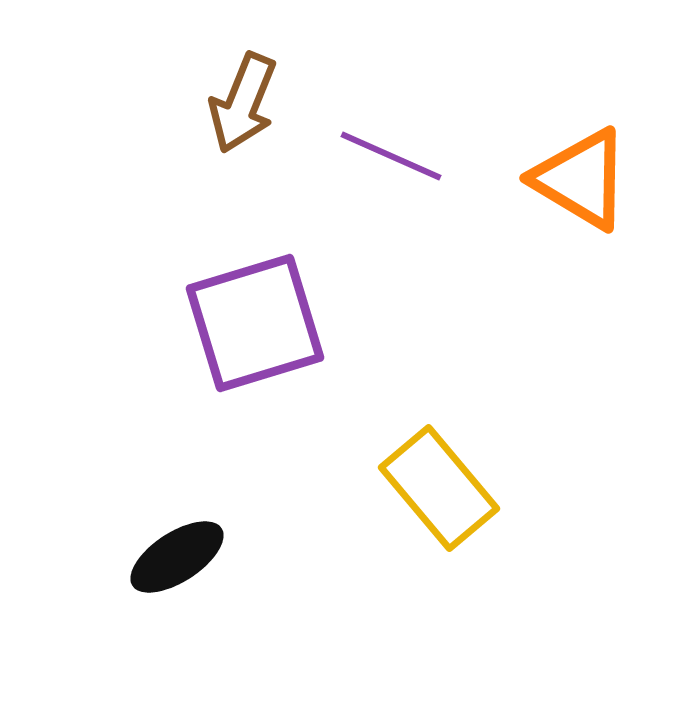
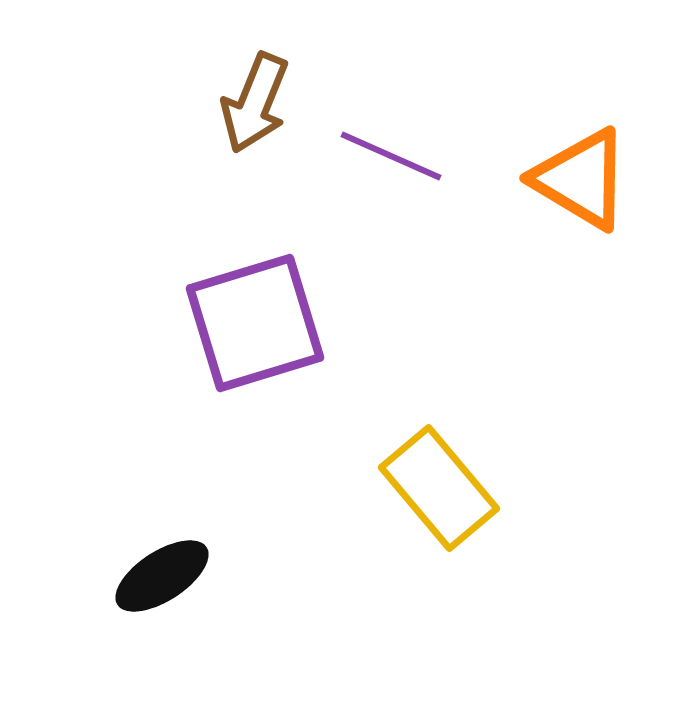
brown arrow: moved 12 px right
black ellipse: moved 15 px left, 19 px down
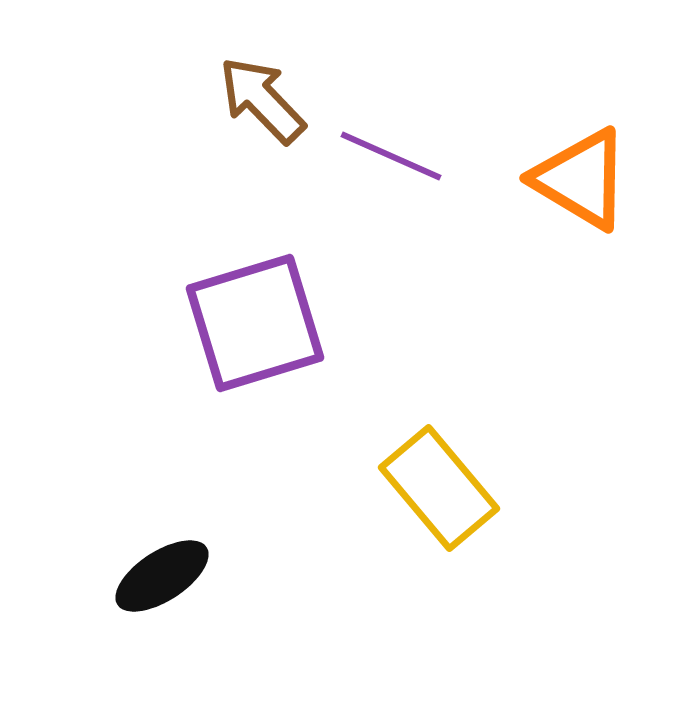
brown arrow: moved 7 px right, 3 px up; rotated 114 degrees clockwise
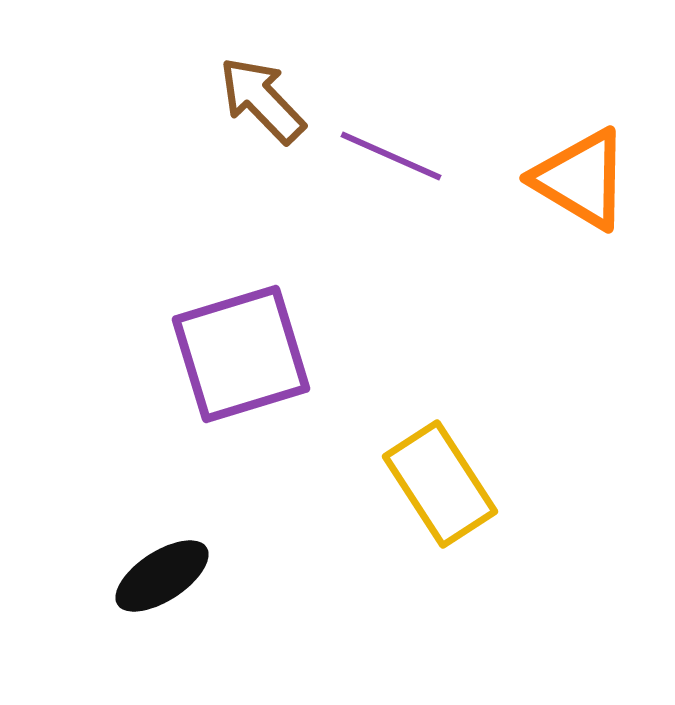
purple square: moved 14 px left, 31 px down
yellow rectangle: moved 1 px right, 4 px up; rotated 7 degrees clockwise
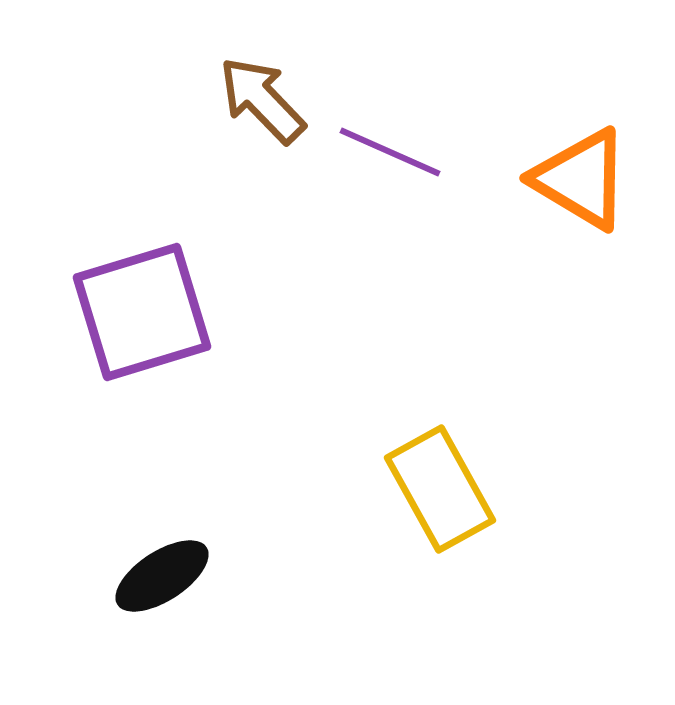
purple line: moved 1 px left, 4 px up
purple square: moved 99 px left, 42 px up
yellow rectangle: moved 5 px down; rotated 4 degrees clockwise
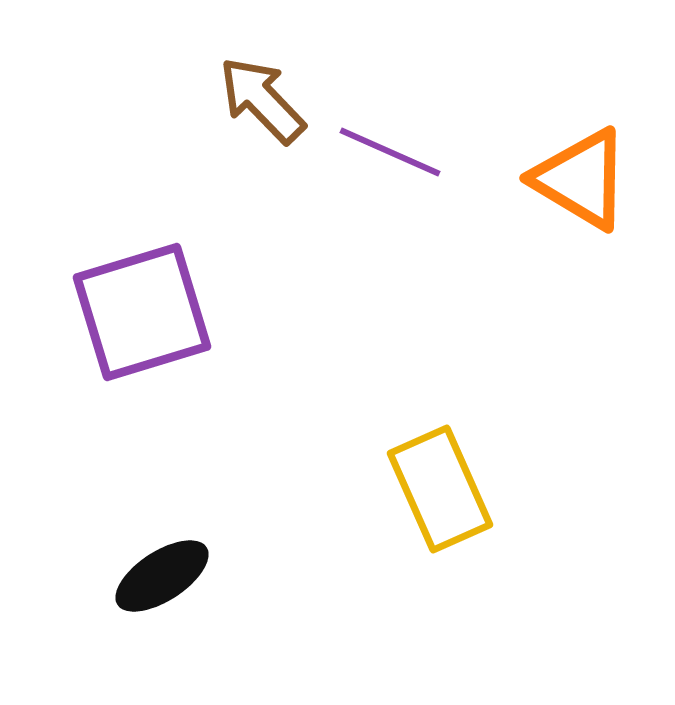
yellow rectangle: rotated 5 degrees clockwise
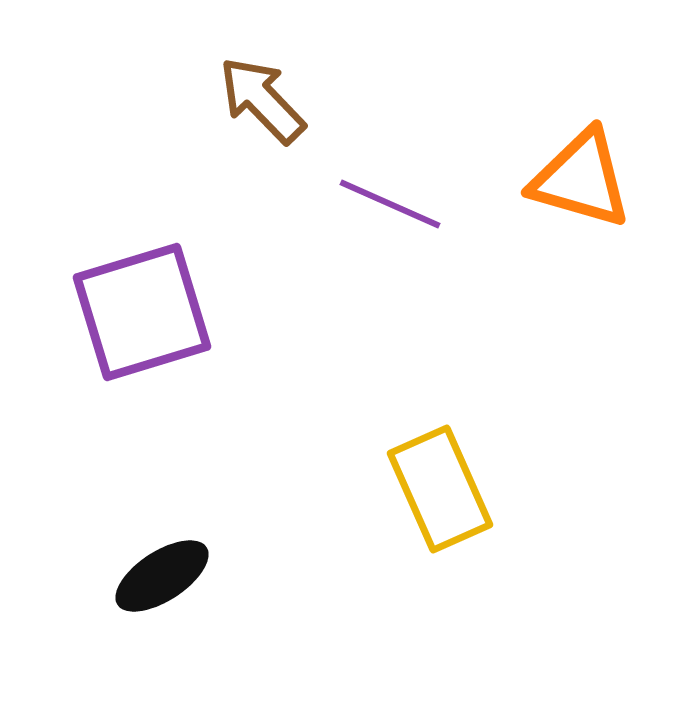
purple line: moved 52 px down
orange triangle: rotated 15 degrees counterclockwise
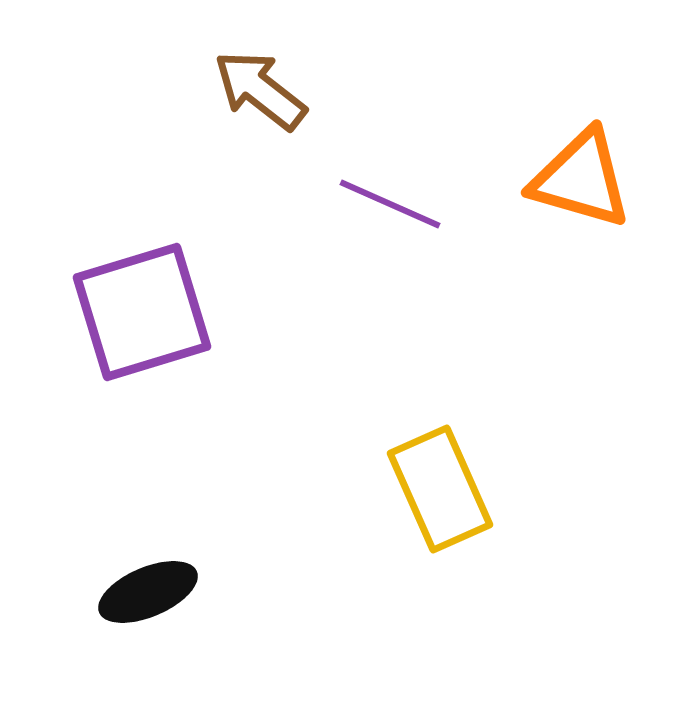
brown arrow: moved 2 px left, 10 px up; rotated 8 degrees counterclockwise
black ellipse: moved 14 px left, 16 px down; rotated 10 degrees clockwise
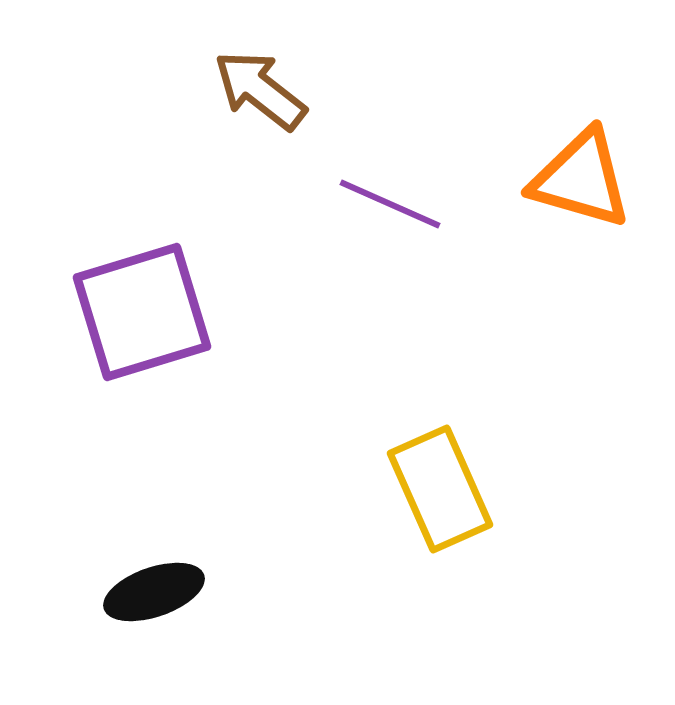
black ellipse: moved 6 px right; rotated 4 degrees clockwise
